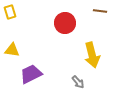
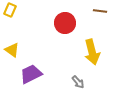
yellow rectangle: moved 2 px up; rotated 40 degrees clockwise
yellow triangle: rotated 28 degrees clockwise
yellow arrow: moved 3 px up
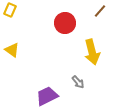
brown line: rotated 56 degrees counterclockwise
purple trapezoid: moved 16 px right, 22 px down
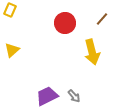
brown line: moved 2 px right, 8 px down
yellow triangle: rotated 42 degrees clockwise
gray arrow: moved 4 px left, 14 px down
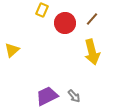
yellow rectangle: moved 32 px right
brown line: moved 10 px left
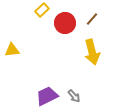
yellow rectangle: rotated 24 degrees clockwise
yellow triangle: rotated 35 degrees clockwise
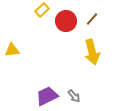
red circle: moved 1 px right, 2 px up
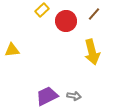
brown line: moved 2 px right, 5 px up
gray arrow: rotated 40 degrees counterclockwise
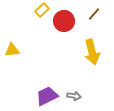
red circle: moved 2 px left
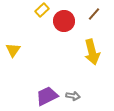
yellow triangle: moved 1 px right; rotated 49 degrees counterclockwise
gray arrow: moved 1 px left
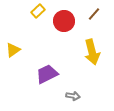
yellow rectangle: moved 4 px left, 1 px down
yellow triangle: rotated 21 degrees clockwise
purple trapezoid: moved 22 px up
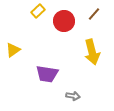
purple trapezoid: rotated 145 degrees counterclockwise
